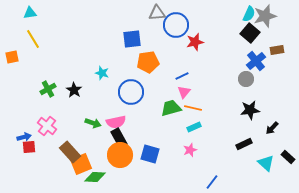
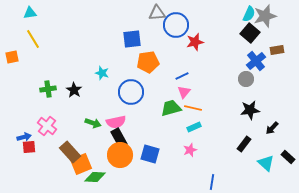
green cross at (48, 89): rotated 21 degrees clockwise
black rectangle at (244, 144): rotated 28 degrees counterclockwise
blue line at (212, 182): rotated 28 degrees counterclockwise
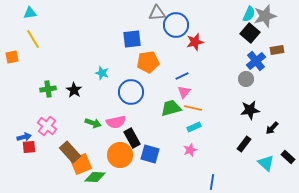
black rectangle at (119, 138): moved 13 px right
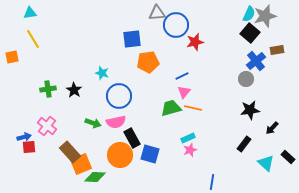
blue circle at (131, 92): moved 12 px left, 4 px down
cyan rectangle at (194, 127): moved 6 px left, 11 px down
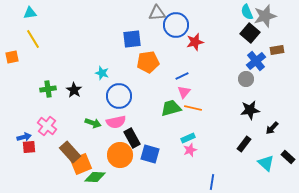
cyan semicircle at (249, 14): moved 2 px left, 2 px up; rotated 133 degrees clockwise
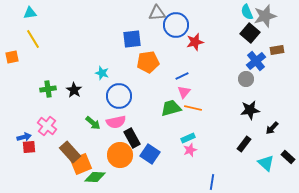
green arrow at (93, 123): rotated 21 degrees clockwise
blue square at (150, 154): rotated 18 degrees clockwise
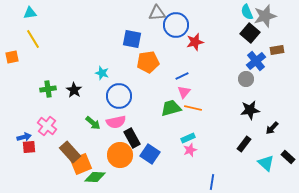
blue square at (132, 39): rotated 18 degrees clockwise
